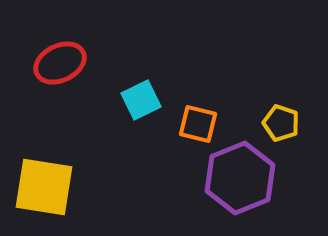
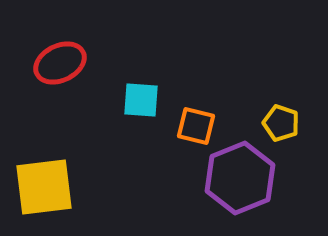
cyan square: rotated 30 degrees clockwise
orange square: moved 2 px left, 2 px down
yellow square: rotated 16 degrees counterclockwise
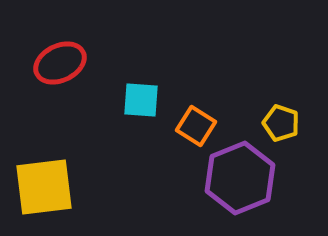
orange square: rotated 18 degrees clockwise
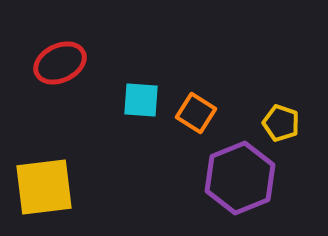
orange square: moved 13 px up
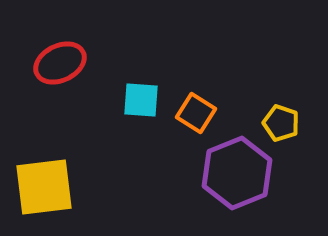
purple hexagon: moved 3 px left, 5 px up
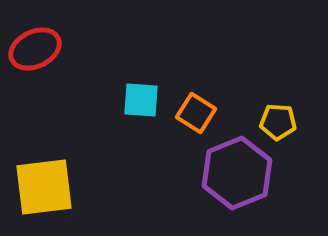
red ellipse: moved 25 px left, 14 px up
yellow pentagon: moved 3 px left, 1 px up; rotated 15 degrees counterclockwise
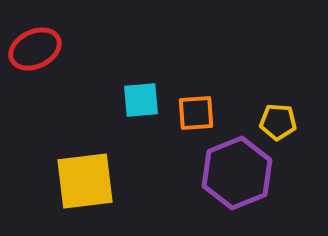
cyan square: rotated 9 degrees counterclockwise
orange square: rotated 36 degrees counterclockwise
yellow square: moved 41 px right, 6 px up
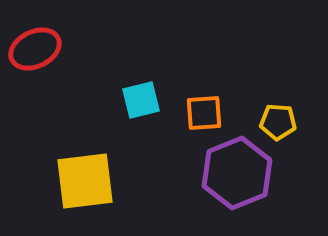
cyan square: rotated 9 degrees counterclockwise
orange square: moved 8 px right
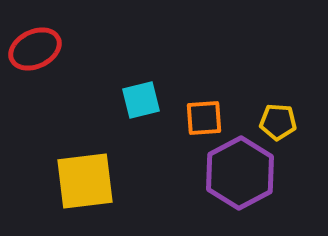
orange square: moved 5 px down
purple hexagon: moved 3 px right; rotated 6 degrees counterclockwise
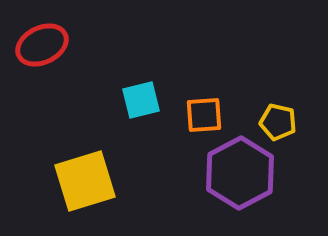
red ellipse: moved 7 px right, 4 px up
orange square: moved 3 px up
yellow pentagon: rotated 9 degrees clockwise
yellow square: rotated 10 degrees counterclockwise
